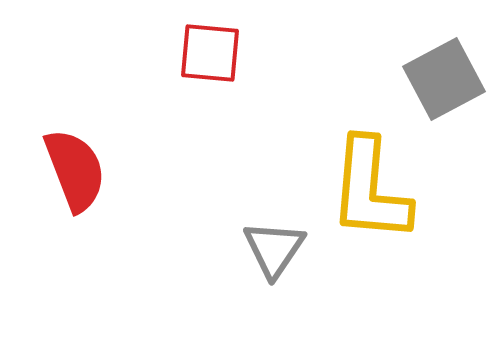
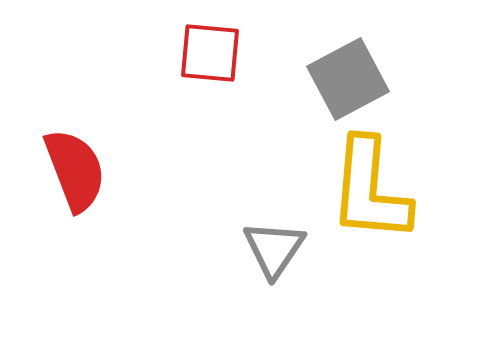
gray square: moved 96 px left
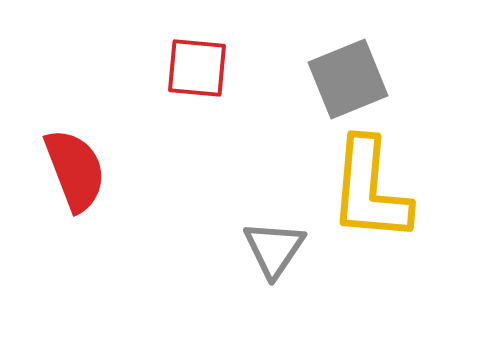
red square: moved 13 px left, 15 px down
gray square: rotated 6 degrees clockwise
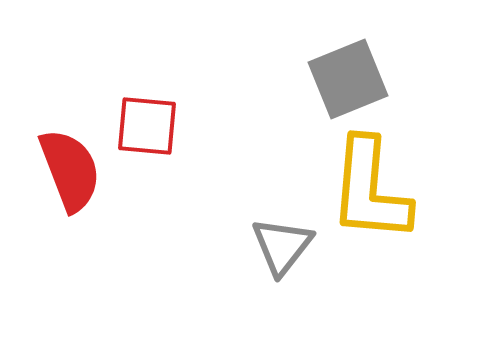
red square: moved 50 px left, 58 px down
red semicircle: moved 5 px left
gray triangle: moved 8 px right, 3 px up; rotated 4 degrees clockwise
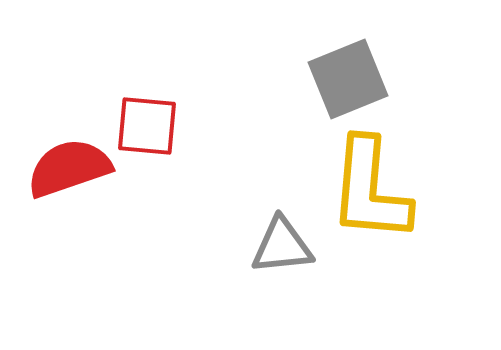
red semicircle: moved 1 px left, 2 px up; rotated 88 degrees counterclockwise
gray triangle: rotated 46 degrees clockwise
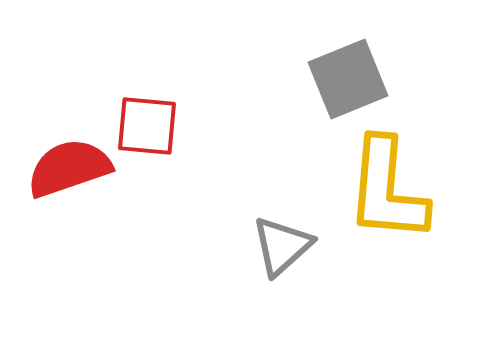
yellow L-shape: moved 17 px right
gray triangle: rotated 36 degrees counterclockwise
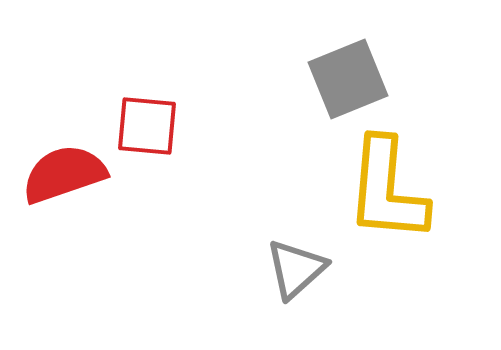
red semicircle: moved 5 px left, 6 px down
gray triangle: moved 14 px right, 23 px down
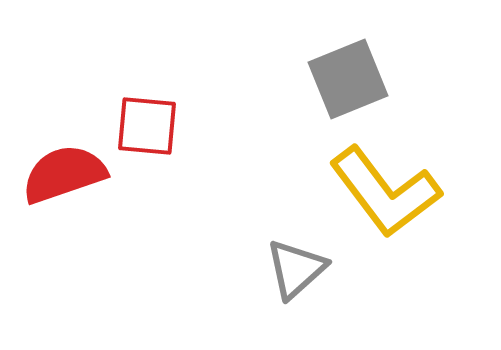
yellow L-shape: moved 2 px left, 2 px down; rotated 42 degrees counterclockwise
